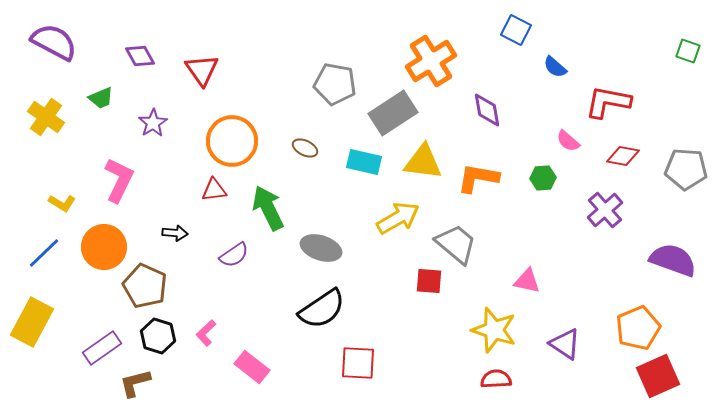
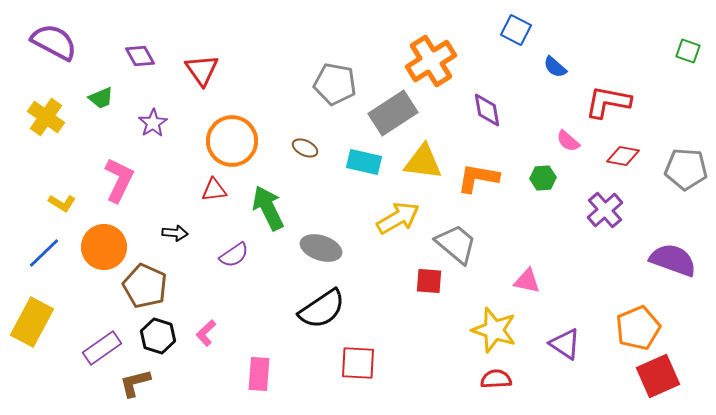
pink rectangle at (252, 367): moved 7 px right, 7 px down; rotated 56 degrees clockwise
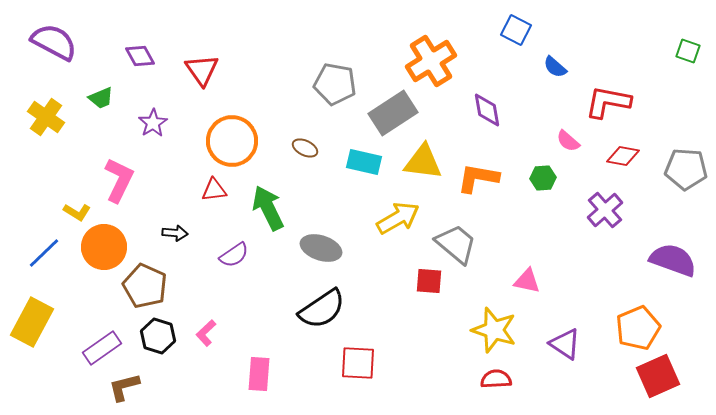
yellow L-shape at (62, 203): moved 15 px right, 9 px down
brown L-shape at (135, 383): moved 11 px left, 4 px down
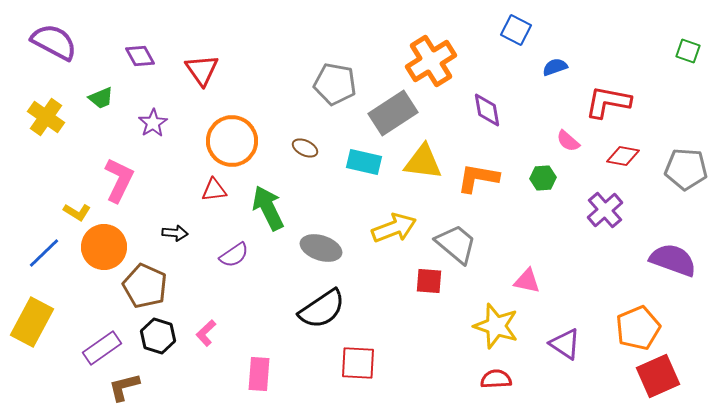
blue semicircle at (555, 67): rotated 120 degrees clockwise
yellow arrow at (398, 218): moved 4 px left, 10 px down; rotated 9 degrees clockwise
yellow star at (494, 330): moved 2 px right, 4 px up
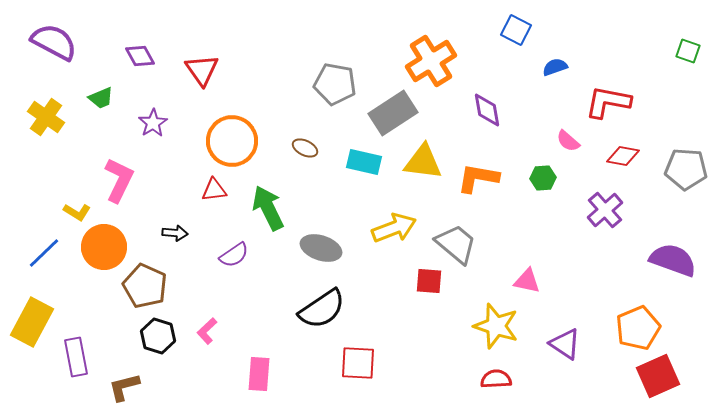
pink L-shape at (206, 333): moved 1 px right, 2 px up
purple rectangle at (102, 348): moved 26 px left, 9 px down; rotated 66 degrees counterclockwise
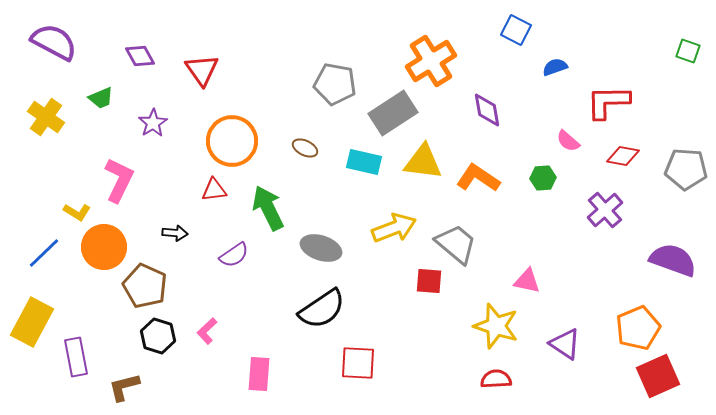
red L-shape at (608, 102): rotated 12 degrees counterclockwise
orange L-shape at (478, 178): rotated 24 degrees clockwise
